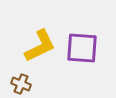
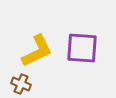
yellow L-shape: moved 3 px left, 5 px down
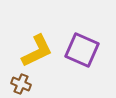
purple square: moved 2 px down; rotated 20 degrees clockwise
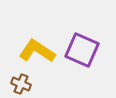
yellow L-shape: rotated 120 degrees counterclockwise
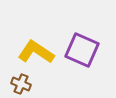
yellow L-shape: moved 1 px left, 1 px down
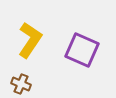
yellow L-shape: moved 6 px left, 12 px up; rotated 90 degrees clockwise
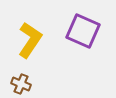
purple square: moved 1 px right, 19 px up
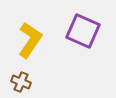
brown cross: moved 2 px up
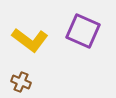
yellow L-shape: rotated 93 degrees clockwise
